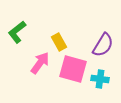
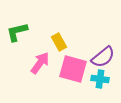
green L-shape: rotated 25 degrees clockwise
purple semicircle: moved 12 px down; rotated 20 degrees clockwise
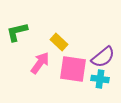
yellow rectangle: rotated 18 degrees counterclockwise
pink square: rotated 8 degrees counterclockwise
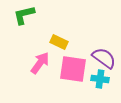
green L-shape: moved 7 px right, 17 px up
yellow rectangle: rotated 18 degrees counterclockwise
purple semicircle: moved 1 px right, 1 px down; rotated 105 degrees counterclockwise
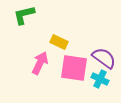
pink arrow: rotated 10 degrees counterclockwise
pink square: moved 1 px right, 1 px up
cyan cross: rotated 18 degrees clockwise
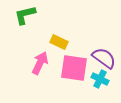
green L-shape: moved 1 px right
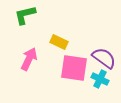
pink arrow: moved 11 px left, 4 px up
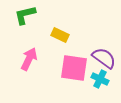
yellow rectangle: moved 1 px right, 7 px up
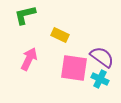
purple semicircle: moved 2 px left, 1 px up
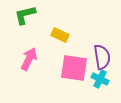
purple semicircle: rotated 45 degrees clockwise
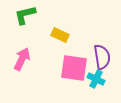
pink arrow: moved 7 px left
cyan cross: moved 4 px left
